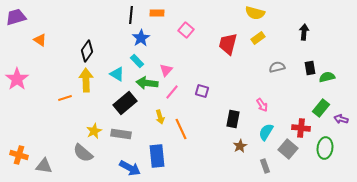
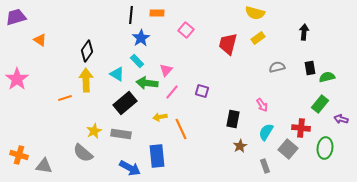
green rectangle at (321, 108): moved 1 px left, 4 px up
yellow arrow at (160, 117): rotated 96 degrees clockwise
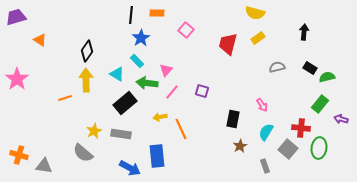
black rectangle at (310, 68): rotated 48 degrees counterclockwise
green ellipse at (325, 148): moved 6 px left
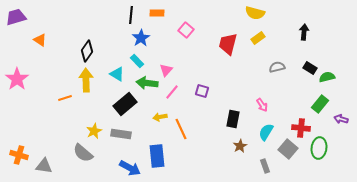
black rectangle at (125, 103): moved 1 px down
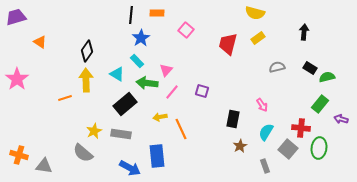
orange triangle at (40, 40): moved 2 px down
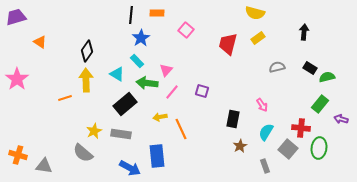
orange cross at (19, 155): moved 1 px left
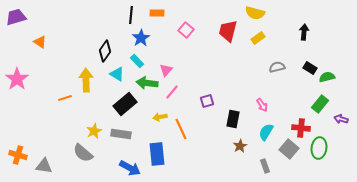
red trapezoid at (228, 44): moved 13 px up
black diamond at (87, 51): moved 18 px right
purple square at (202, 91): moved 5 px right, 10 px down; rotated 32 degrees counterclockwise
gray square at (288, 149): moved 1 px right
blue rectangle at (157, 156): moved 2 px up
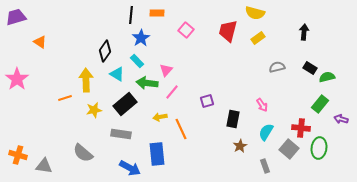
yellow star at (94, 131): moved 21 px up; rotated 14 degrees clockwise
